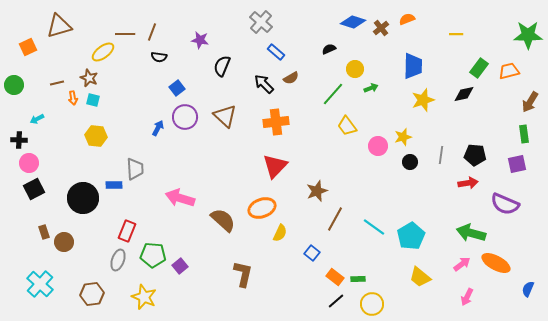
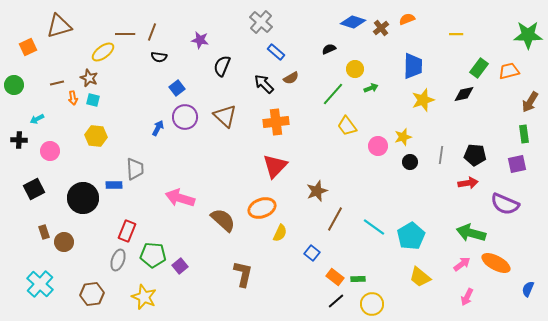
pink circle at (29, 163): moved 21 px right, 12 px up
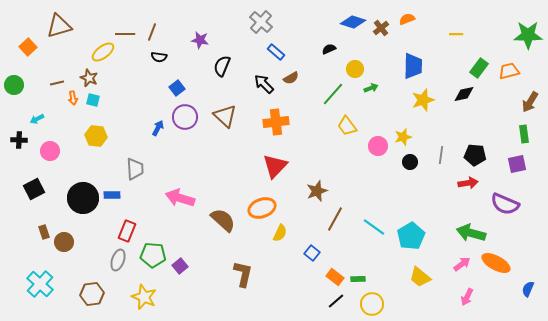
orange square at (28, 47): rotated 18 degrees counterclockwise
blue rectangle at (114, 185): moved 2 px left, 10 px down
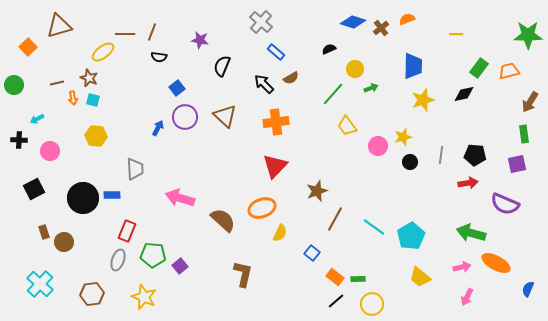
pink arrow at (462, 264): moved 3 px down; rotated 24 degrees clockwise
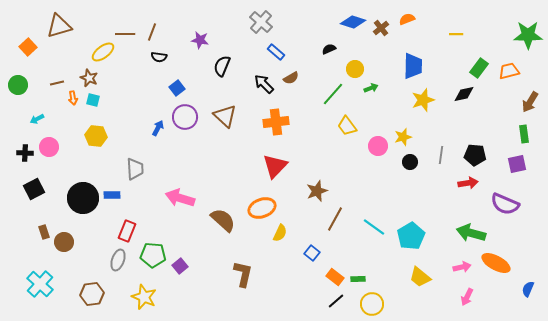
green circle at (14, 85): moved 4 px right
black cross at (19, 140): moved 6 px right, 13 px down
pink circle at (50, 151): moved 1 px left, 4 px up
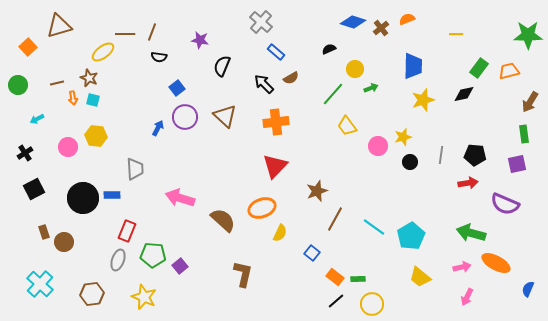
pink circle at (49, 147): moved 19 px right
black cross at (25, 153): rotated 35 degrees counterclockwise
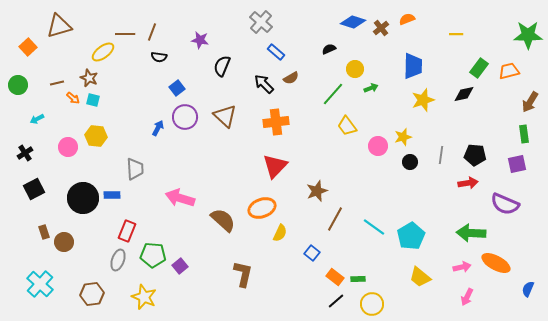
orange arrow at (73, 98): rotated 40 degrees counterclockwise
green arrow at (471, 233): rotated 12 degrees counterclockwise
